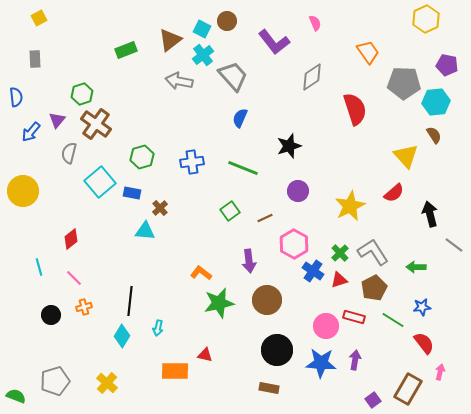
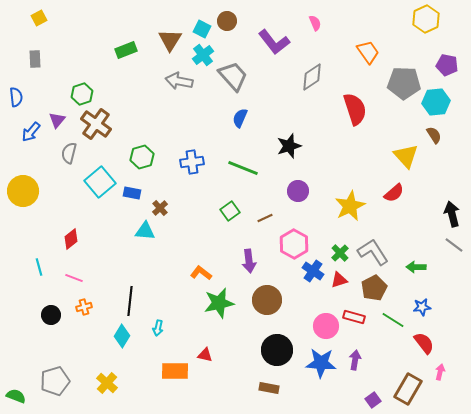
brown triangle at (170, 40): rotated 20 degrees counterclockwise
black arrow at (430, 214): moved 22 px right
pink line at (74, 278): rotated 24 degrees counterclockwise
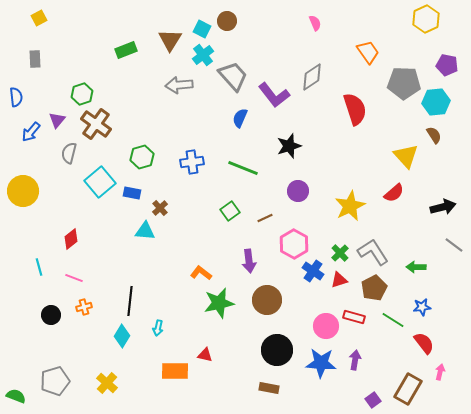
purple L-shape at (274, 42): moved 53 px down
gray arrow at (179, 81): moved 4 px down; rotated 16 degrees counterclockwise
black arrow at (452, 214): moved 9 px left, 7 px up; rotated 90 degrees clockwise
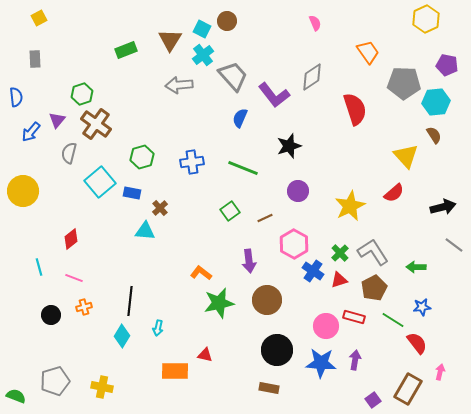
red semicircle at (424, 343): moved 7 px left
yellow cross at (107, 383): moved 5 px left, 4 px down; rotated 30 degrees counterclockwise
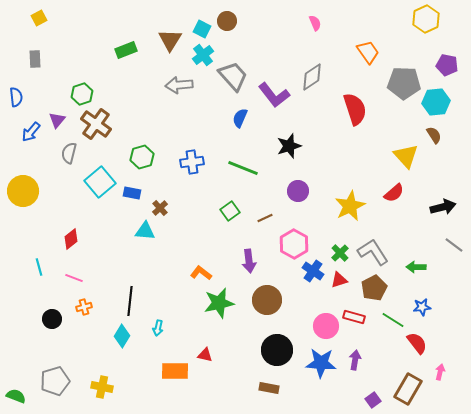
black circle at (51, 315): moved 1 px right, 4 px down
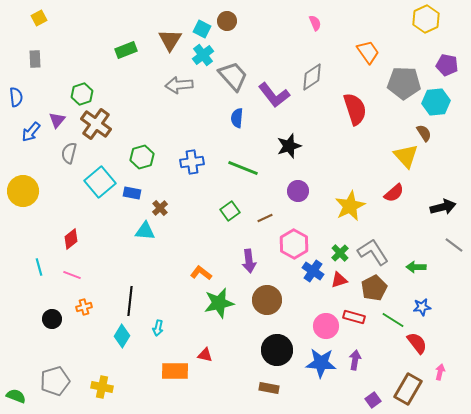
blue semicircle at (240, 118): moved 3 px left; rotated 18 degrees counterclockwise
brown semicircle at (434, 135): moved 10 px left, 2 px up
pink line at (74, 278): moved 2 px left, 3 px up
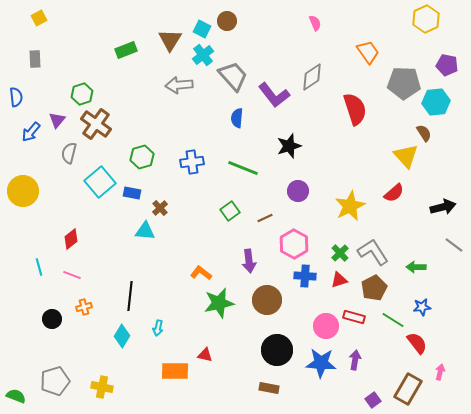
blue cross at (313, 271): moved 8 px left, 5 px down; rotated 30 degrees counterclockwise
black line at (130, 301): moved 5 px up
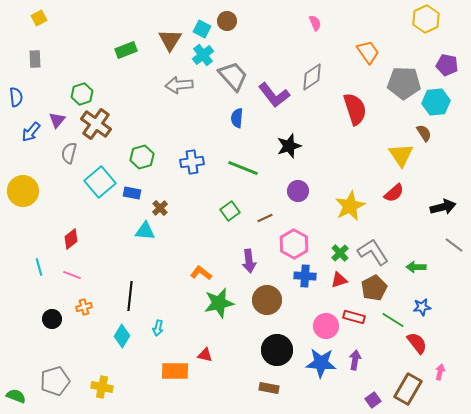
yellow triangle at (406, 156): moved 5 px left, 1 px up; rotated 8 degrees clockwise
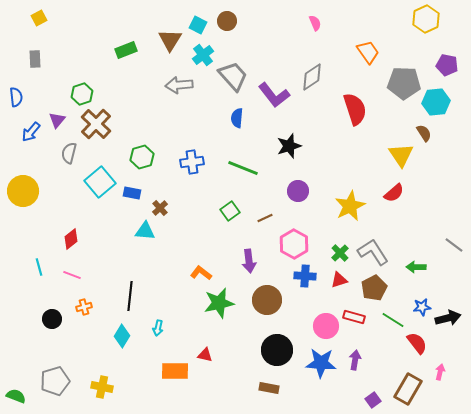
cyan square at (202, 29): moved 4 px left, 4 px up
brown cross at (96, 124): rotated 8 degrees clockwise
black arrow at (443, 207): moved 5 px right, 111 px down
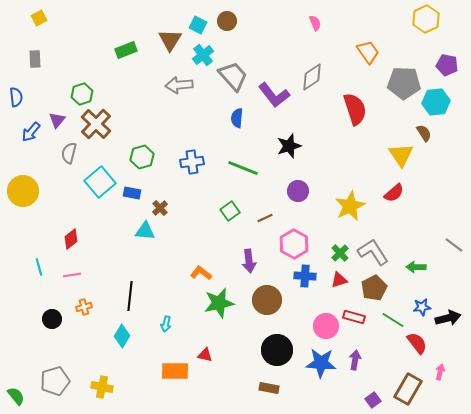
pink line at (72, 275): rotated 30 degrees counterclockwise
cyan arrow at (158, 328): moved 8 px right, 4 px up
green semicircle at (16, 396): rotated 30 degrees clockwise
